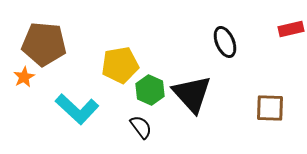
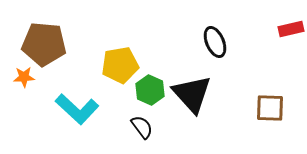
black ellipse: moved 10 px left
orange star: rotated 25 degrees clockwise
black semicircle: moved 1 px right
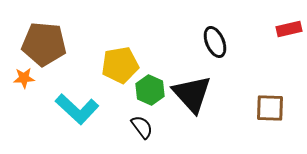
red rectangle: moved 2 px left
orange star: moved 1 px down
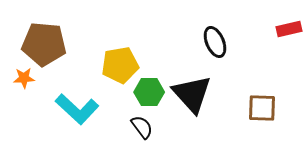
green hexagon: moved 1 px left, 2 px down; rotated 24 degrees counterclockwise
brown square: moved 8 px left
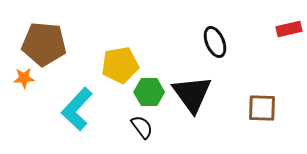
black triangle: rotated 6 degrees clockwise
cyan L-shape: rotated 90 degrees clockwise
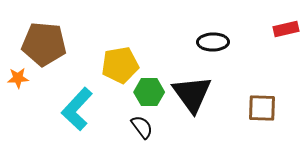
red rectangle: moved 3 px left
black ellipse: moved 2 px left; rotated 68 degrees counterclockwise
orange star: moved 6 px left
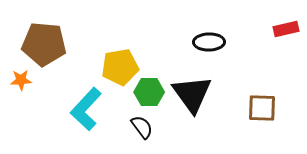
black ellipse: moved 4 px left
yellow pentagon: moved 2 px down
orange star: moved 3 px right, 2 px down
cyan L-shape: moved 9 px right
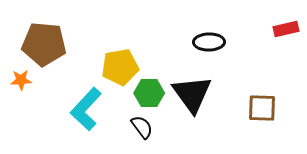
green hexagon: moved 1 px down
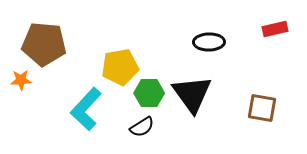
red rectangle: moved 11 px left
brown square: rotated 8 degrees clockwise
black semicircle: rotated 95 degrees clockwise
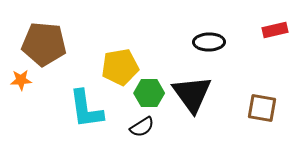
red rectangle: moved 1 px down
cyan L-shape: rotated 51 degrees counterclockwise
